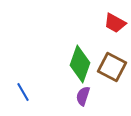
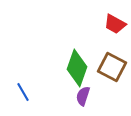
red trapezoid: moved 1 px down
green diamond: moved 3 px left, 4 px down
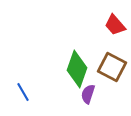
red trapezoid: moved 1 px down; rotated 20 degrees clockwise
green diamond: moved 1 px down
purple semicircle: moved 5 px right, 2 px up
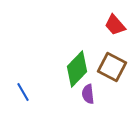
green diamond: rotated 24 degrees clockwise
purple semicircle: rotated 24 degrees counterclockwise
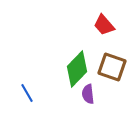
red trapezoid: moved 11 px left
brown square: rotated 8 degrees counterclockwise
blue line: moved 4 px right, 1 px down
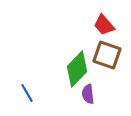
brown square: moved 5 px left, 12 px up
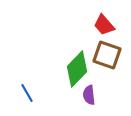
purple semicircle: moved 1 px right, 1 px down
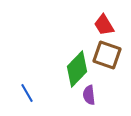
red trapezoid: rotated 10 degrees clockwise
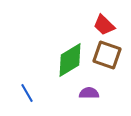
red trapezoid: rotated 15 degrees counterclockwise
green diamond: moved 7 px left, 9 px up; rotated 15 degrees clockwise
purple semicircle: moved 2 px up; rotated 96 degrees clockwise
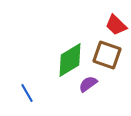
red trapezoid: moved 12 px right
purple semicircle: moved 1 px left, 9 px up; rotated 36 degrees counterclockwise
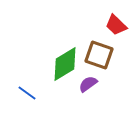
brown square: moved 8 px left
green diamond: moved 5 px left, 4 px down
blue line: rotated 24 degrees counterclockwise
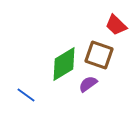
green diamond: moved 1 px left
blue line: moved 1 px left, 2 px down
